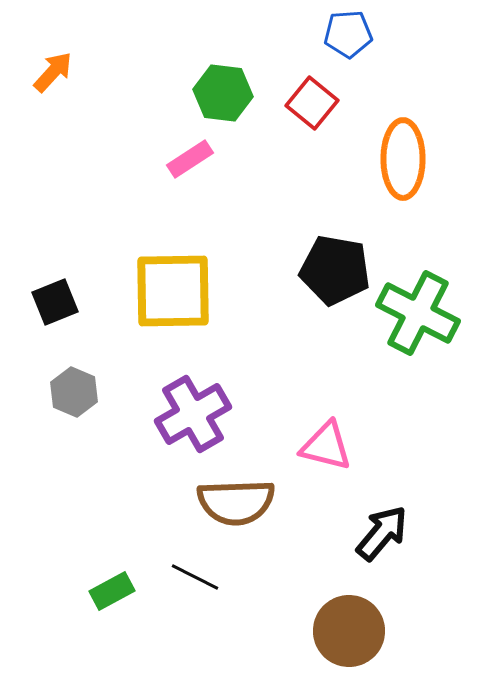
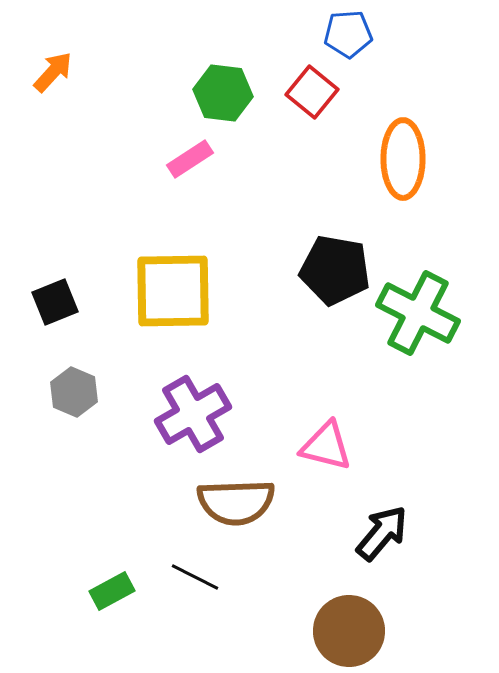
red square: moved 11 px up
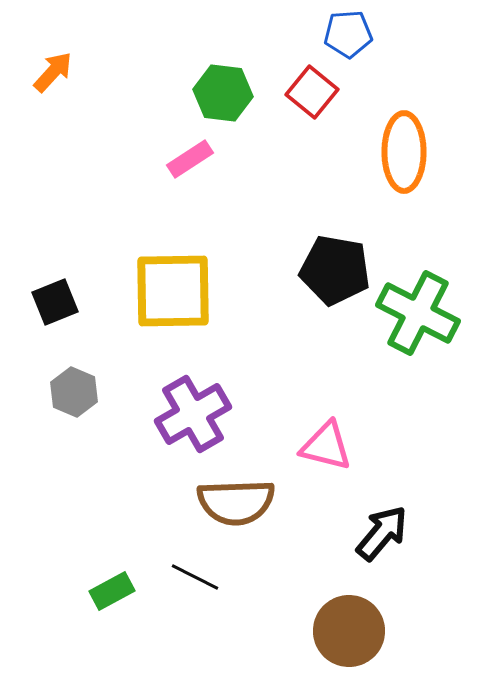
orange ellipse: moved 1 px right, 7 px up
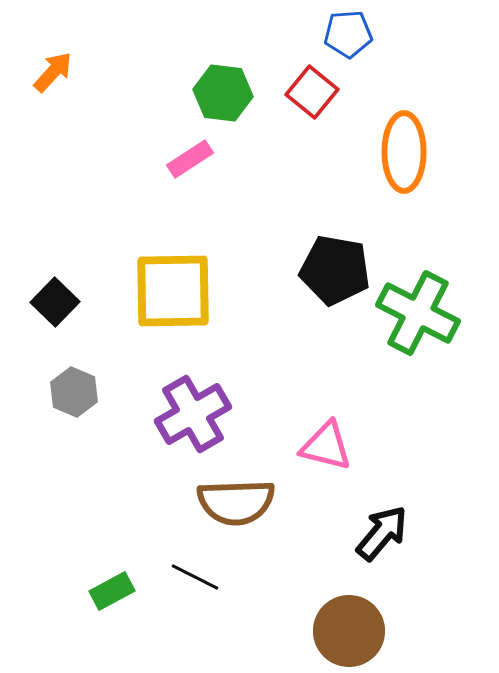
black square: rotated 24 degrees counterclockwise
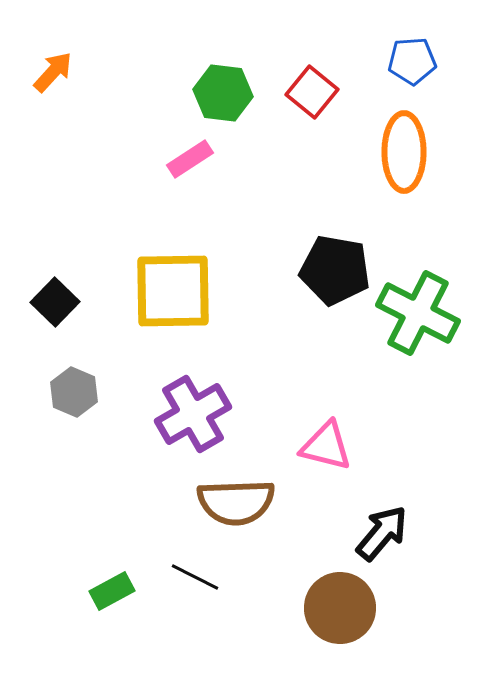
blue pentagon: moved 64 px right, 27 px down
brown circle: moved 9 px left, 23 px up
